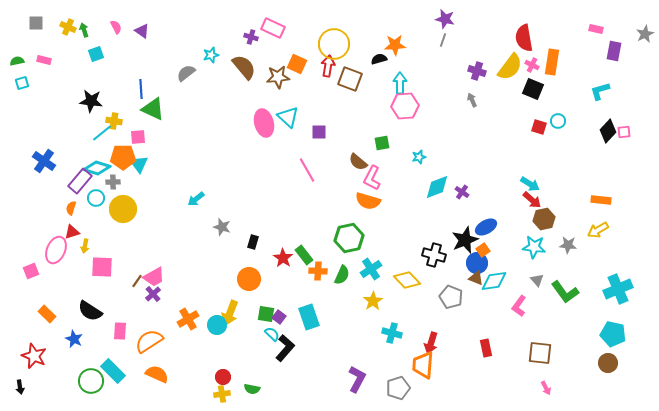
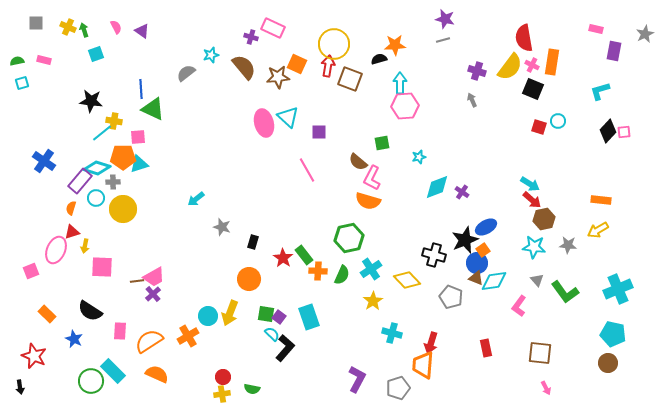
gray line at (443, 40): rotated 56 degrees clockwise
cyan triangle at (139, 164): rotated 48 degrees clockwise
brown line at (137, 281): rotated 48 degrees clockwise
orange cross at (188, 319): moved 17 px down
cyan circle at (217, 325): moved 9 px left, 9 px up
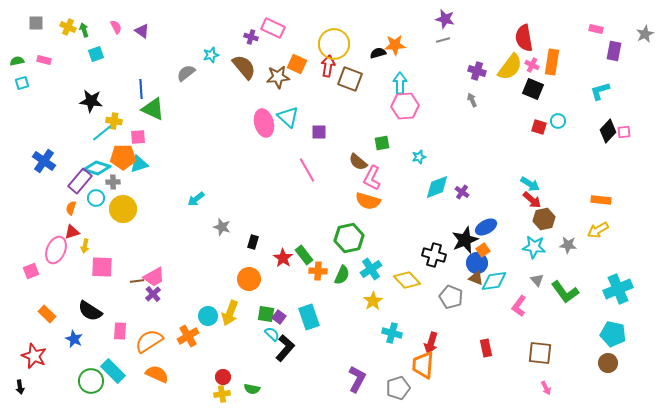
black semicircle at (379, 59): moved 1 px left, 6 px up
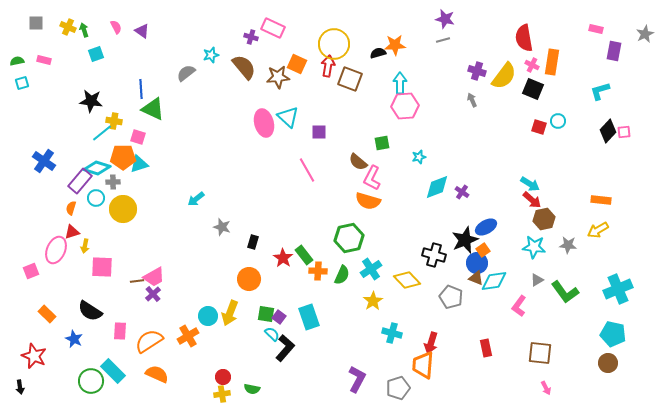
yellow semicircle at (510, 67): moved 6 px left, 9 px down
pink square at (138, 137): rotated 21 degrees clockwise
gray triangle at (537, 280): rotated 40 degrees clockwise
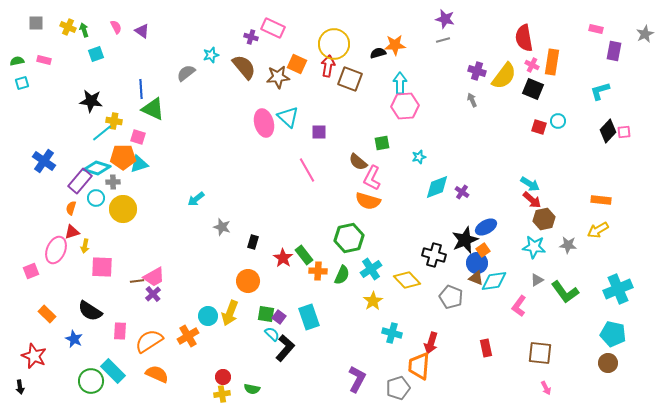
orange circle at (249, 279): moved 1 px left, 2 px down
orange trapezoid at (423, 365): moved 4 px left, 1 px down
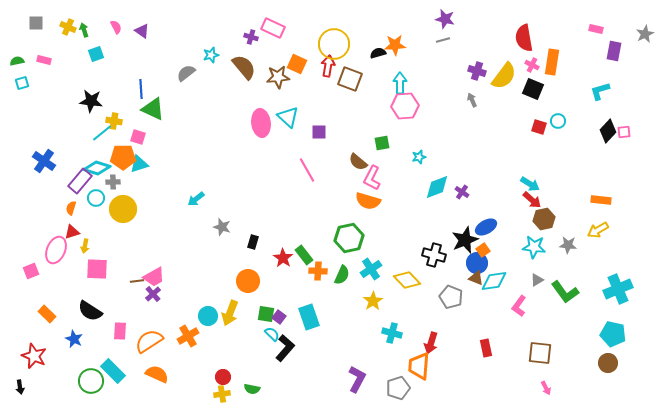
pink ellipse at (264, 123): moved 3 px left; rotated 8 degrees clockwise
pink square at (102, 267): moved 5 px left, 2 px down
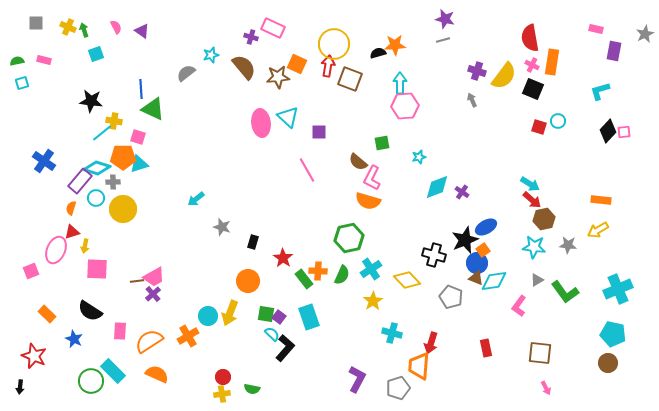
red semicircle at (524, 38): moved 6 px right
green rectangle at (304, 255): moved 24 px down
black arrow at (20, 387): rotated 16 degrees clockwise
